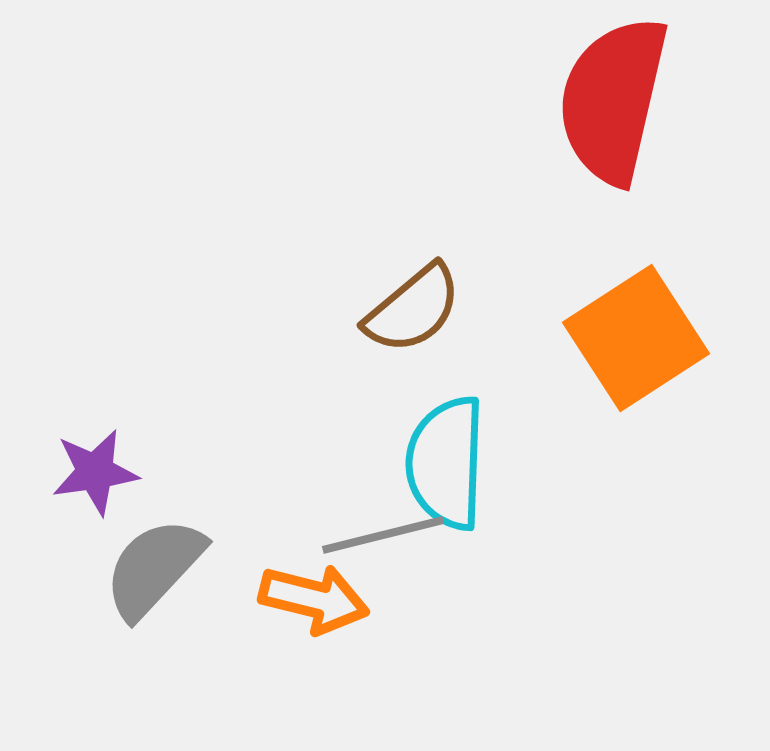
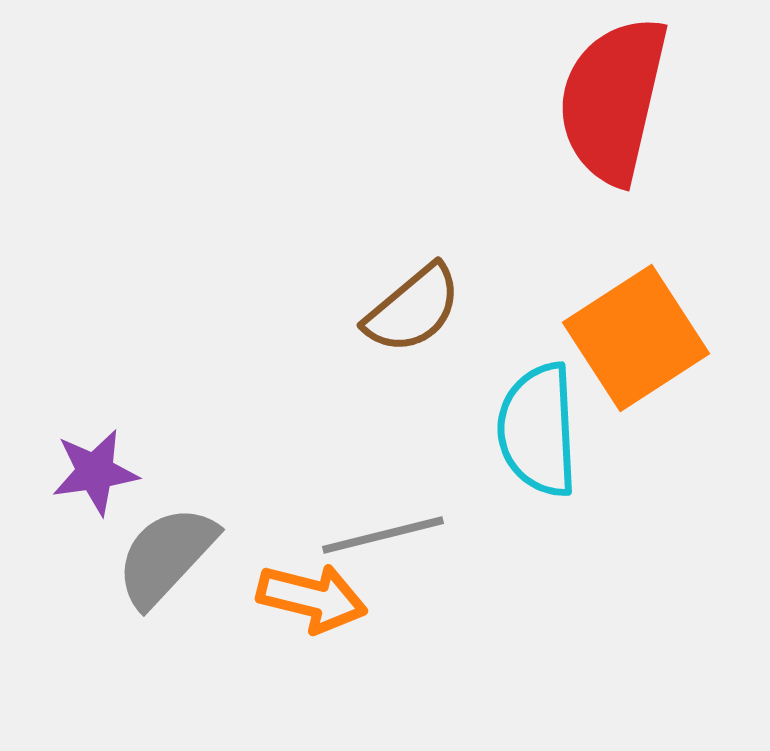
cyan semicircle: moved 92 px right, 33 px up; rotated 5 degrees counterclockwise
gray semicircle: moved 12 px right, 12 px up
orange arrow: moved 2 px left, 1 px up
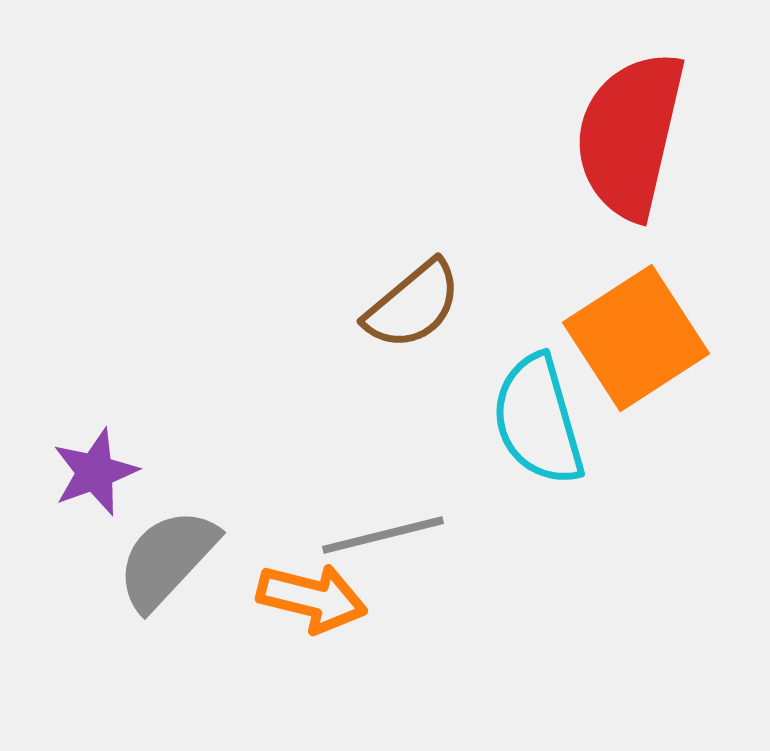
red semicircle: moved 17 px right, 35 px down
brown semicircle: moved 4 px up
cyan semicircle: moved 10 px up; rotated 13 degrees counterclockwise
purple star: rotated 12 degrees counterclockwise
gray semicircle: moved 1 px right, 3 px down
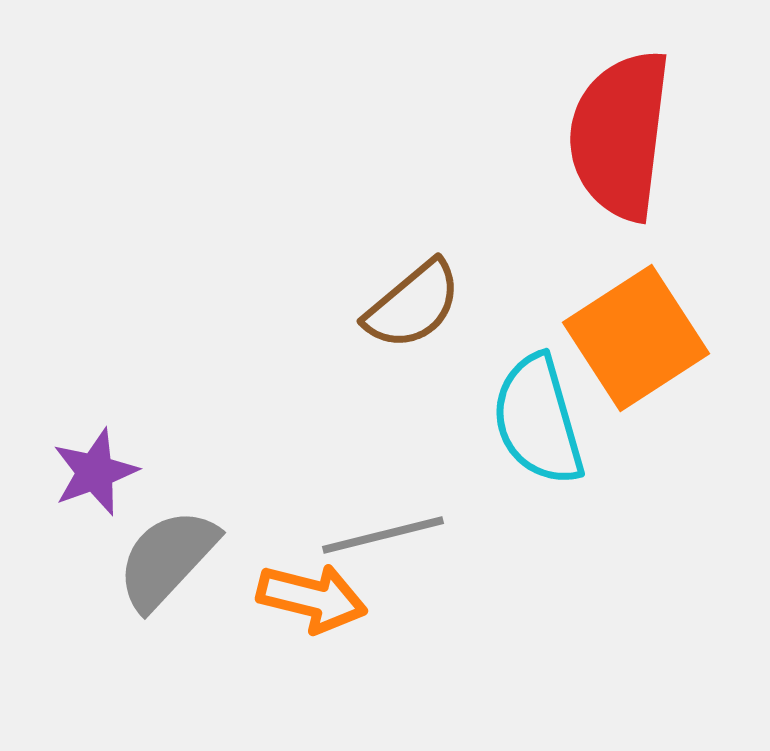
red semicircle: moved 10 px left; rotated 6 degrees counterclockwise
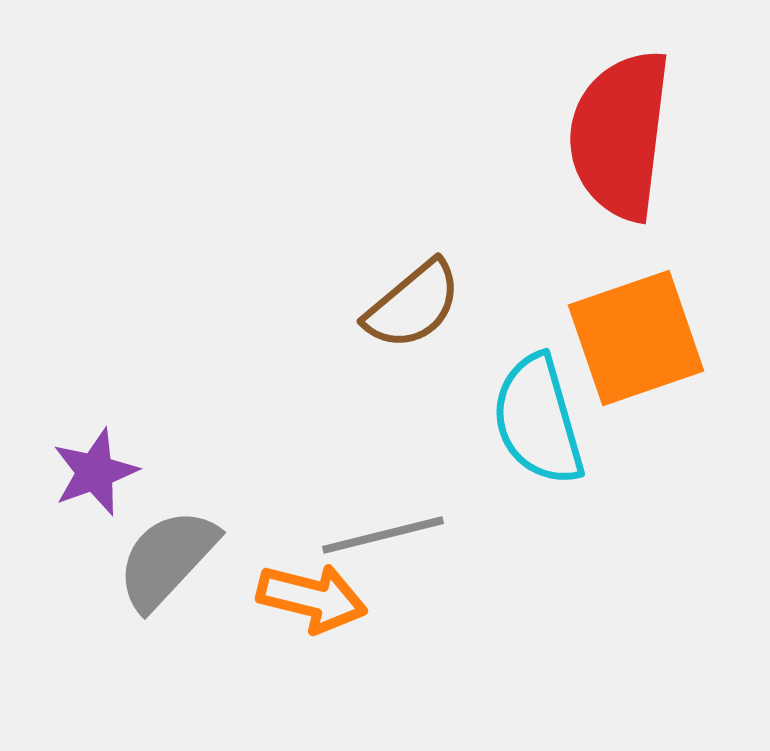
orange square: rotated 14 degrees clockwise
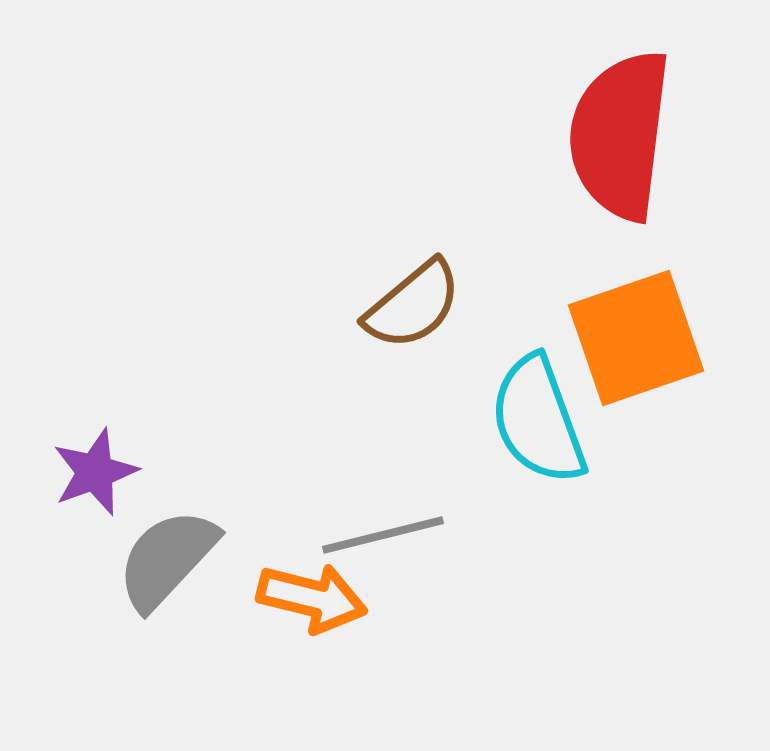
cyan semicircle: rotated 4 degrees counterclockwise
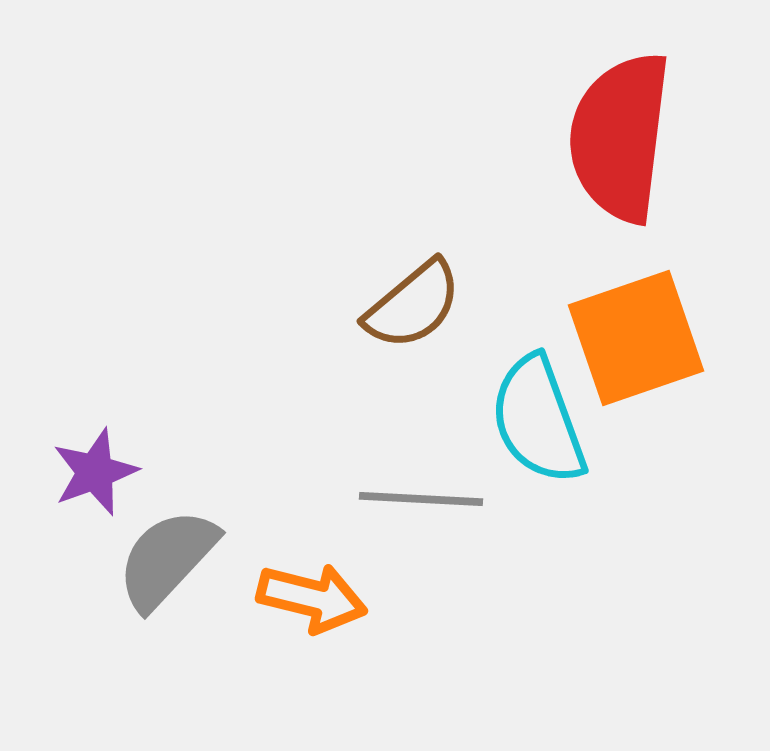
red semicircle: moved 2 px down
gray line: moved 38 px right, 36 px up; rotated 17 degrees clockwise
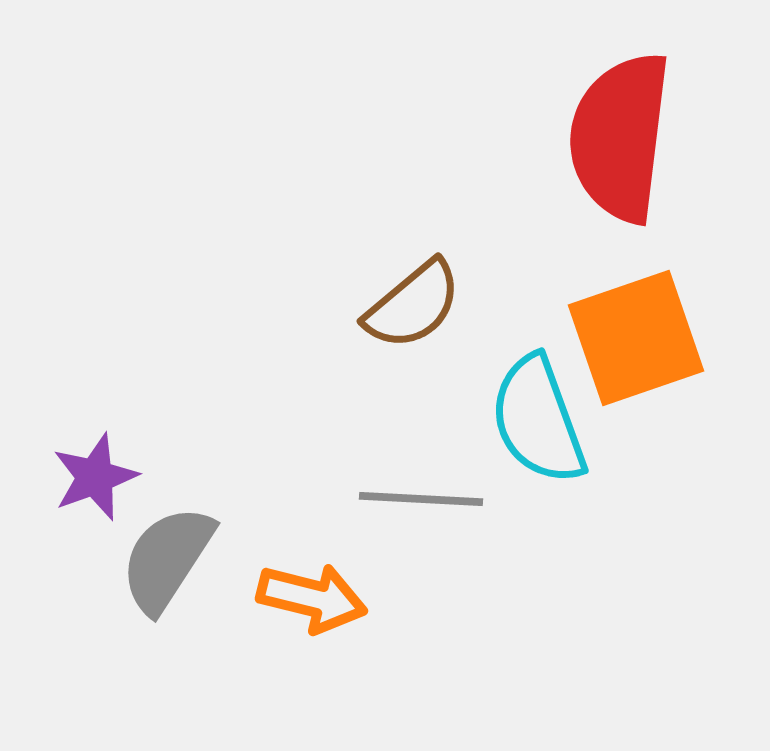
purple star: moved 5 px down
gray semicircle: rotated 10 degrees counterclockwise
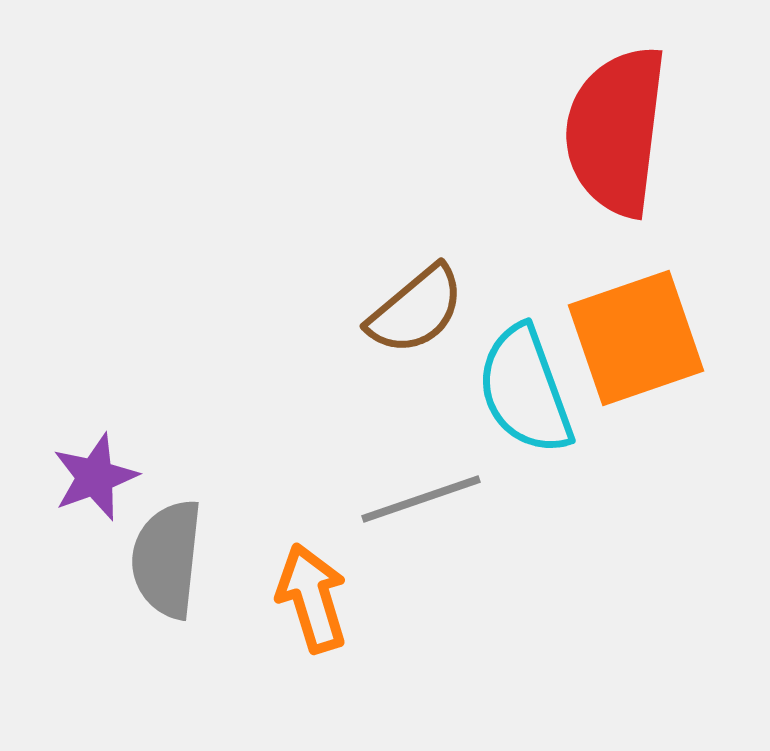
red semicircle: moved 4 px left, 6 px up
brown semicircle: moved 3 px right, 5 px down
cyan semicircle: moved 13 px left, 30 px up
gray line: rotated 22 degrees counterclockwise
gray semicircle: rotated 27 degrees counterclockwise
orange arrow: rotated 121 degrees counterclockwise
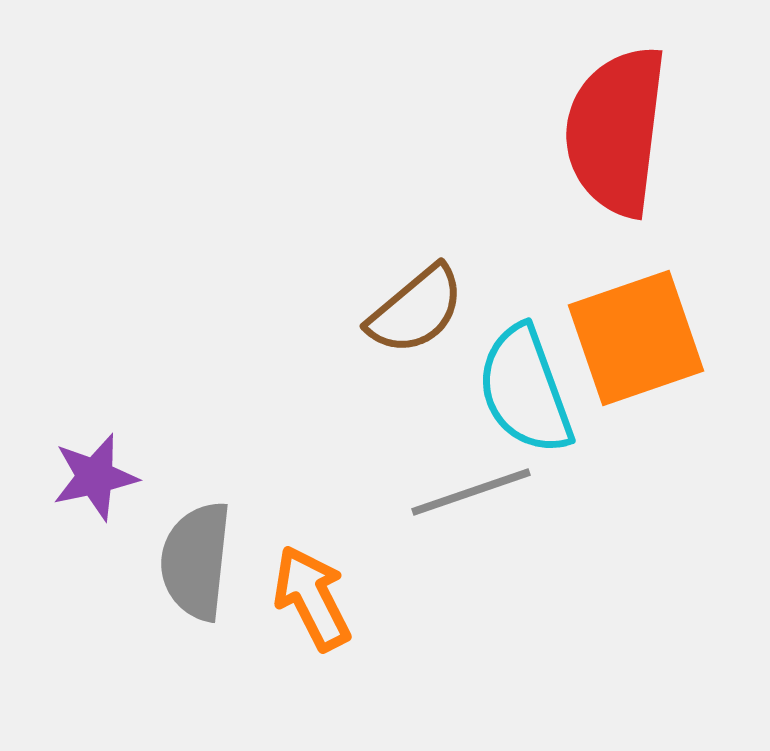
purple star: rotated 8 degrees clockwise
gray line: moved 50 px right, 7 px up
gray semicircle: moved 29 px right, 2 px down
orange arrow: rotated 10 degrees counterclockwise
